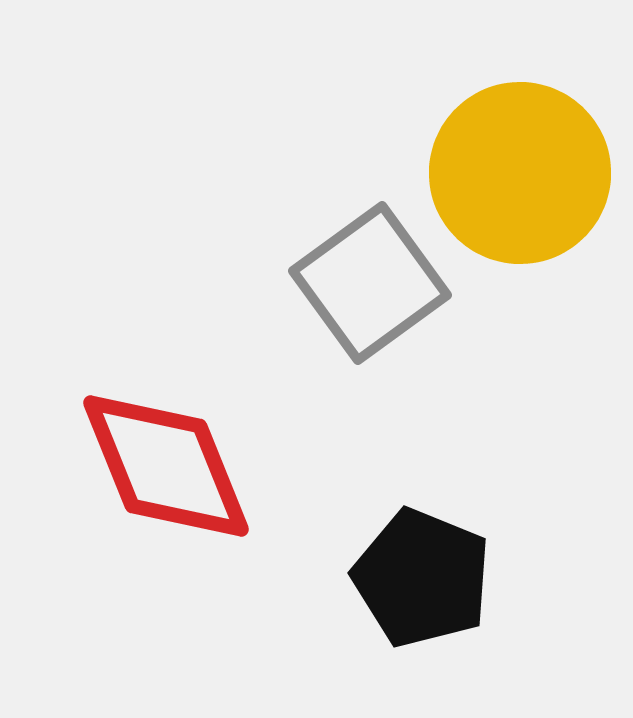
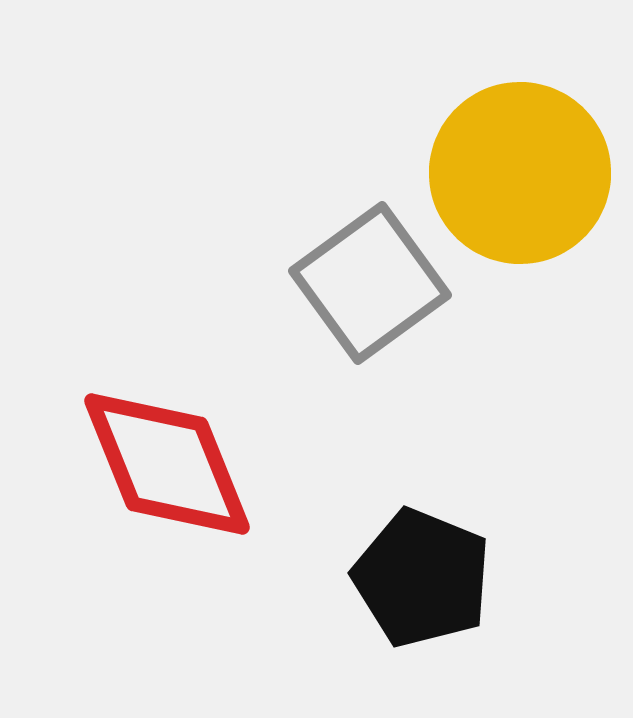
red diamond: moved 1 px right, 2 px up
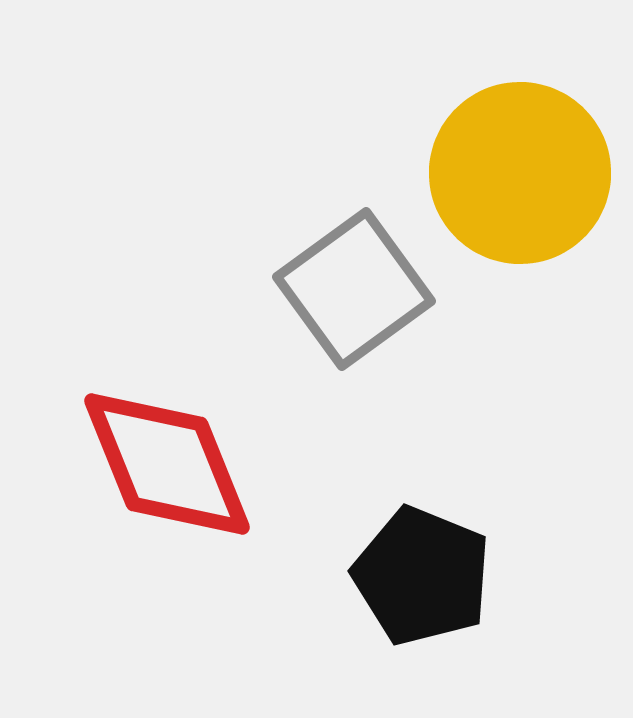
gray square: moved 16 px left, 6 px down
black pentagon: moved 2 px up
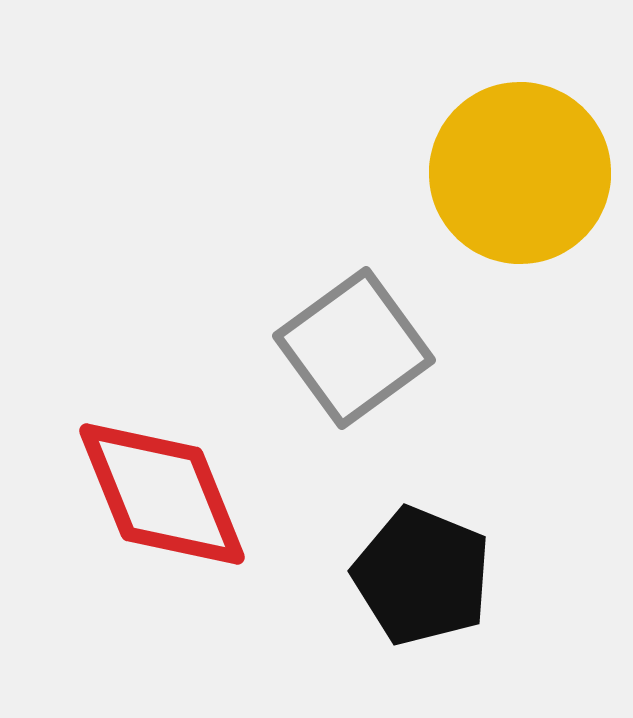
gray square: moved 59 px down
red diamond: moved 5 px left, 30 px down
